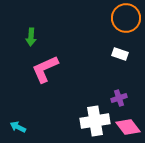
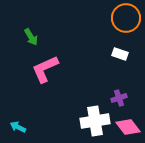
green arrow: rotated 36 degrees counterclockwise
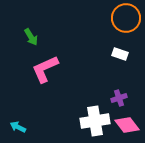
pink diamond: moved 1 px left, 2 px up
